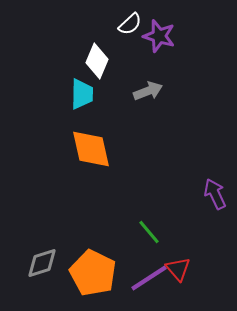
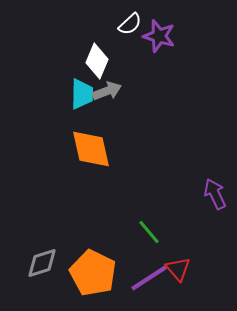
gray arrow: moved 41 px left
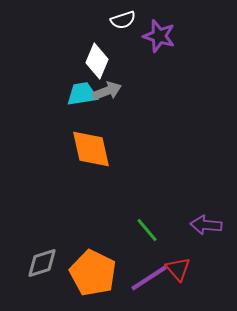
white semicircle: moved 7 px left, 4 px up; rotated 25 degrees clockwise
cyan trapezoid: rotated 100 degrees counterclockwise
purple arrow: moved 9 px left, 31 px down; rotated 60 degrees counterclockwise
green line: moved 2 px left, 2 px up
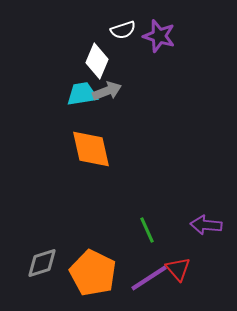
white semicircle: moved 10 px down
green line: rotated 16 degrees clockwise
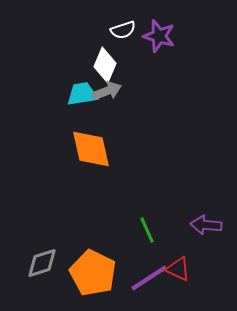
white diamond: moved 8 px right, 4 px down
red triangle: rotated 24 degrees counterclockwise
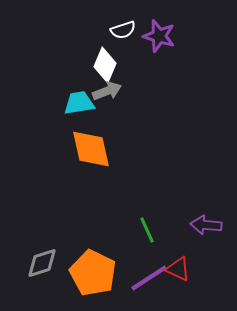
cyan trapezoid: moved 3 px left, 9 px down
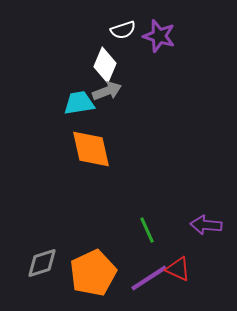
orange pentagon: rotated 21 degrees clockwise
